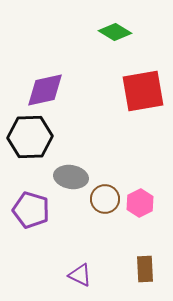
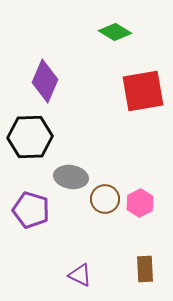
purple diamond: moved 9 px up; rotated 54 degrees counterclockwise
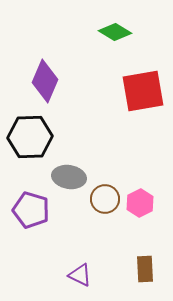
gray ellipse: moved 2 px left
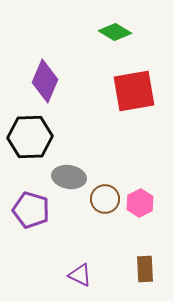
red square: moved 9 px left
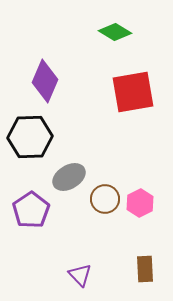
red square: moved 1 px left, 1 px down
gray ellipse: rotated 40 degrees counterclockwise
purple pentagon: rotated 21 degrees clockwise
purple triangle: rotated 20 degrees clockwise
